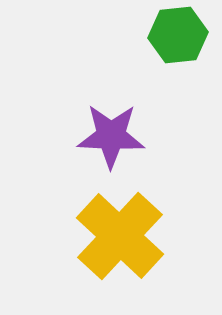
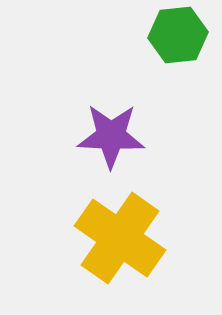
yellow cross: moved 2 px down; rotated 8 degrees counterclockwise
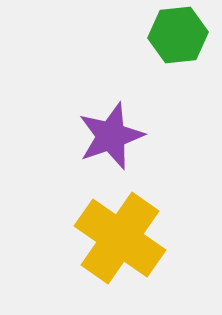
purple star: rotated 22 degrees counterclockwise
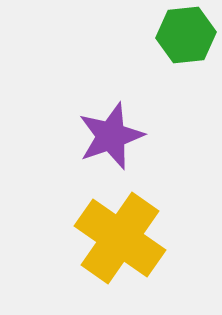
green hexagon: moved 8 px right
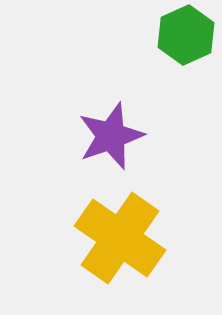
green hexagon: rotated 18 degrees counterclockwise
